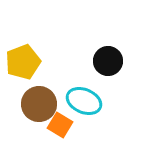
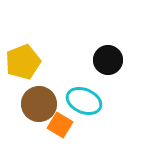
black circle: moved 1 px up
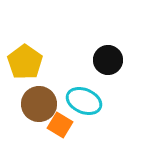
yellow pentagon: moved 2 px right; rotated 16 degrees counterclockwise
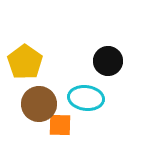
black circle: moved 1 px down
cyan ellipse: moved 2 px right, 3 px up; rotated 16 degrees counterclockwise
orange square: rotated 30 degrees counterclockwise
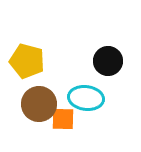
yellow pentagon: moved 2 px right, 1 px up; rotated 20 degrees counterclockwise
orange square: moved 3 px right, 6 px up
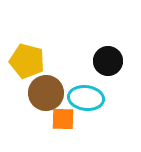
brown circle: moved 7 px right, 11 px up
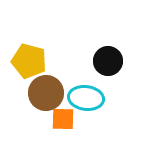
yellow pentagon: moved 2 px right
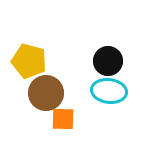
cyan ellipse: moved 23 px right, 7 px up
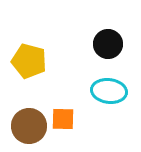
black circle: moved 17 px up
brown circle: moved 17 px left, 33 px down
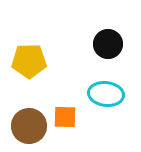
yellow pentagon: rotated 16 degrees counterclockwise
cyan ellipse: moved 3 px left, 3 px down
orange square: moved 2 px right, 2 px up
